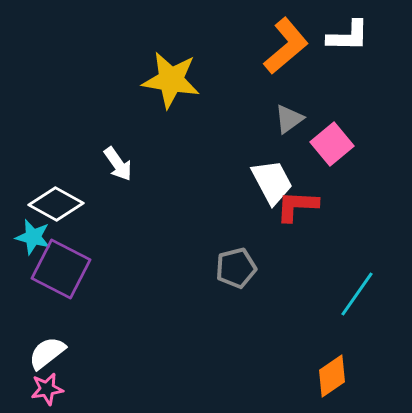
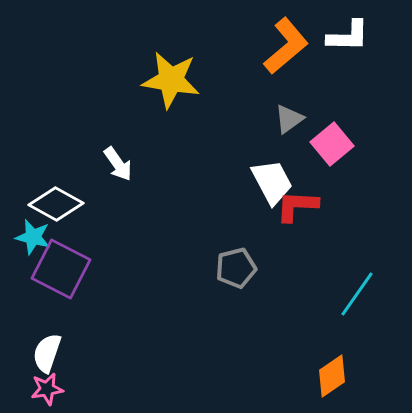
white semicircle: rotated 33 degrees counterclockwise
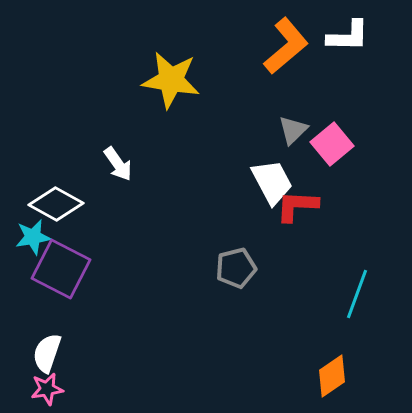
gray triangle: moved 4 px right, 11 px down; rotated 8 degrees counterclockwise
cyan star: rotated 24 degrees counterclockwise
cyan line: rotated 15 degrees counterclockwise
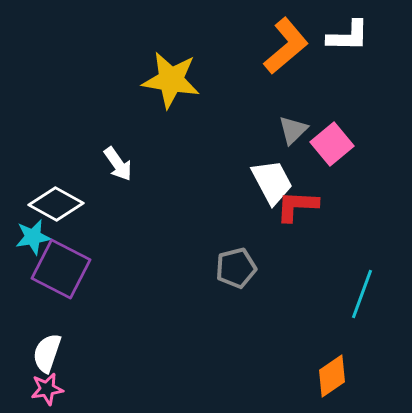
cyan line: moved 5 px right
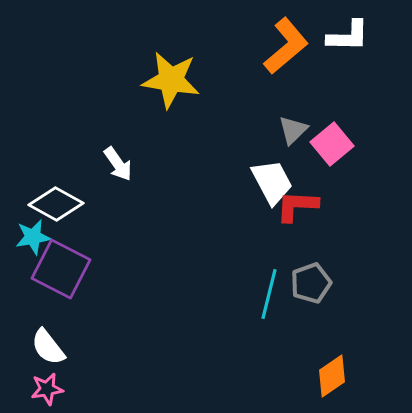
gray pentagon: moved 75 px right, 15 px down; rotated 6 degrees counterclockwise
cyan line: moved 93 px left; rotated 6 degrees counterclockwise
white semicircle: moved 1 px right, 6 px up; rotated 57 degrees counterclockwise
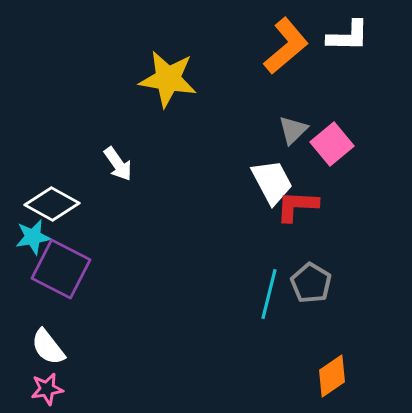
yellow star: moved 3 px left, 1 px up
white diamond: moved 4 px left
gray pentagon: rotated 21 degrees counterclockwise
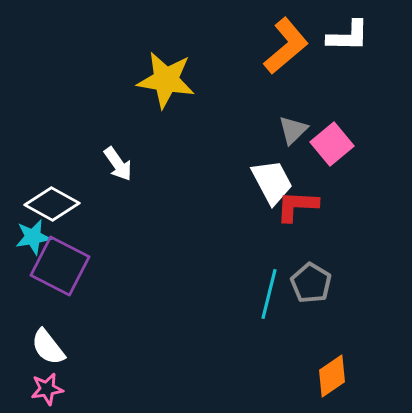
yellow star: moved 2 px left, 1 px down
purple square: moved 1 px left, 3 px up
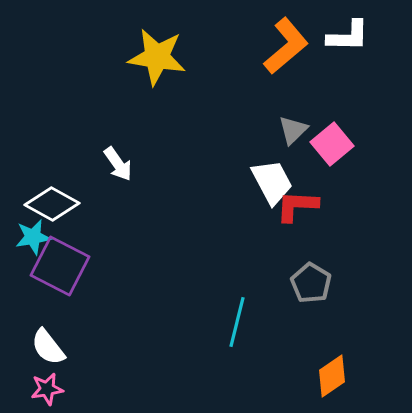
yellow star: moved 9 px left, 23 px up
cyan line: moved 32 px left, 28 px down
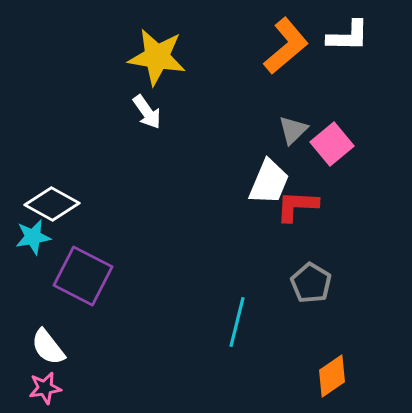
white arrow: moved 29 px right, 52 px up
white trapezoid: moved 3 px left; rotated 51 degrees clockwise
purple square: moved 23 px right, 10 px down
pink star: moved 2 px left, 1 px up
